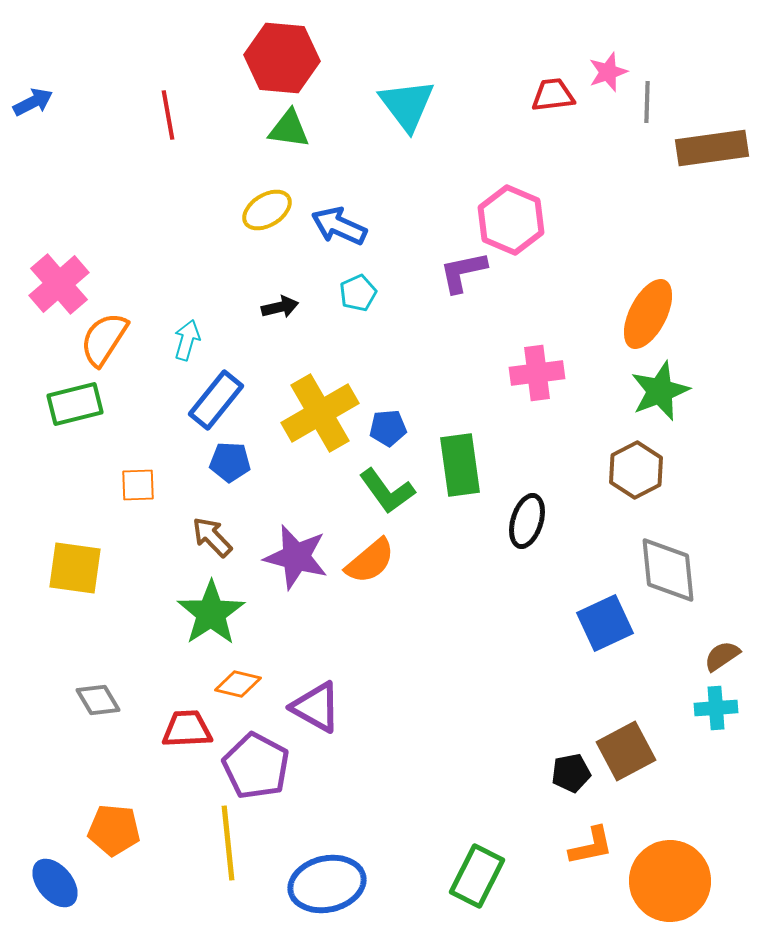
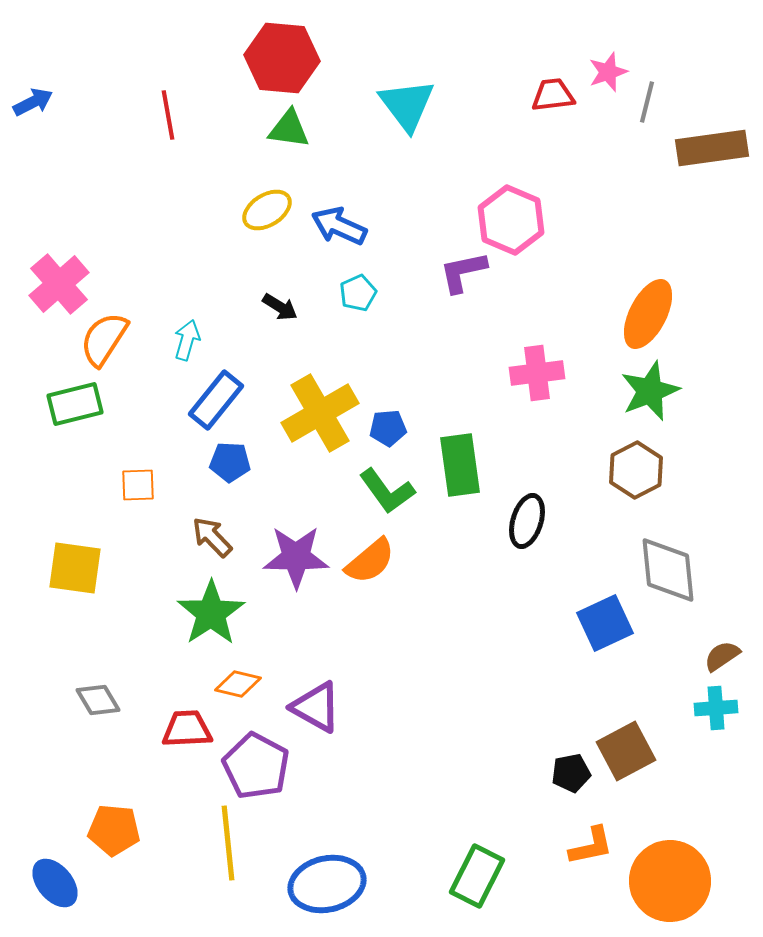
gray line at (647, 102): rotated 12 degrees clockwise
black arrow at (280, 307): rotated 45 degrees clockwise
green star at (660, 391): moved 10 px left
purple star at (296, 557): rotated 14 degrees counterclockwise
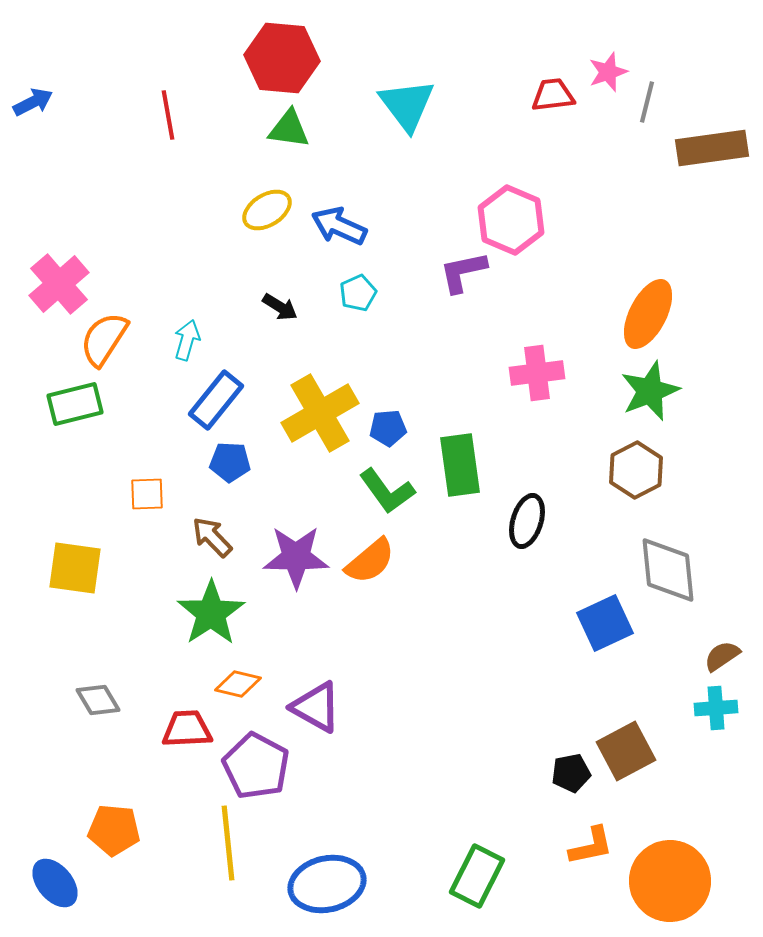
orange square at (138, 485): moved 9 px right, 9 px down
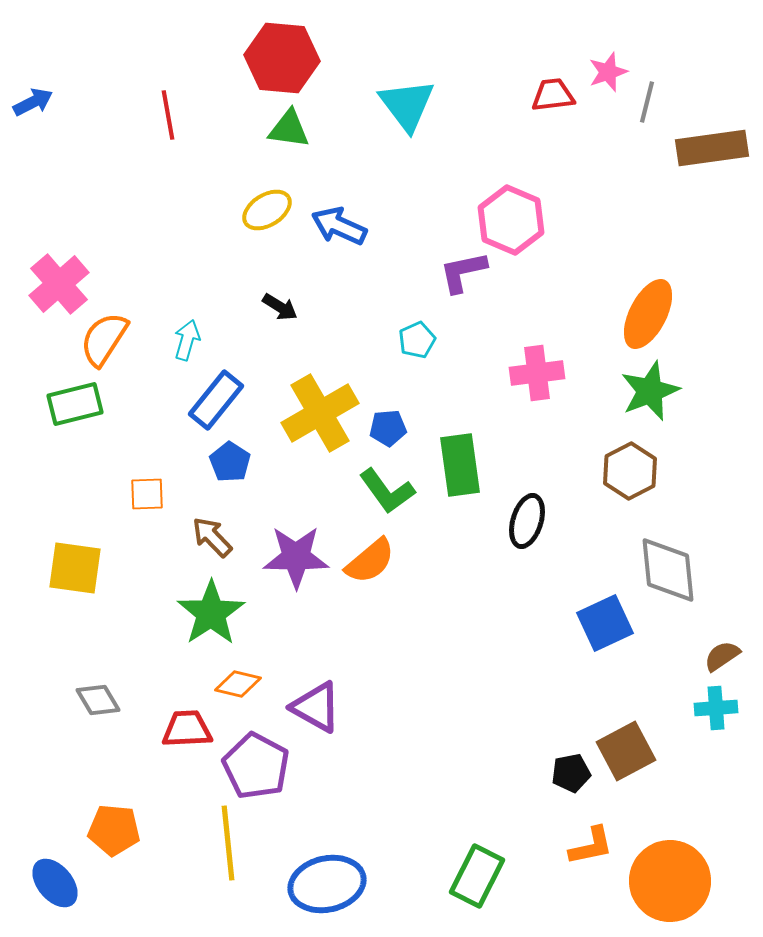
cyan pentagon at (358, 293): moved 59 px right, 47 px down
blue pentagon at (230, 462): rotated 30 degrees clockwise
brown hexagon at (636, 470): moved 6 px left, 1 px down
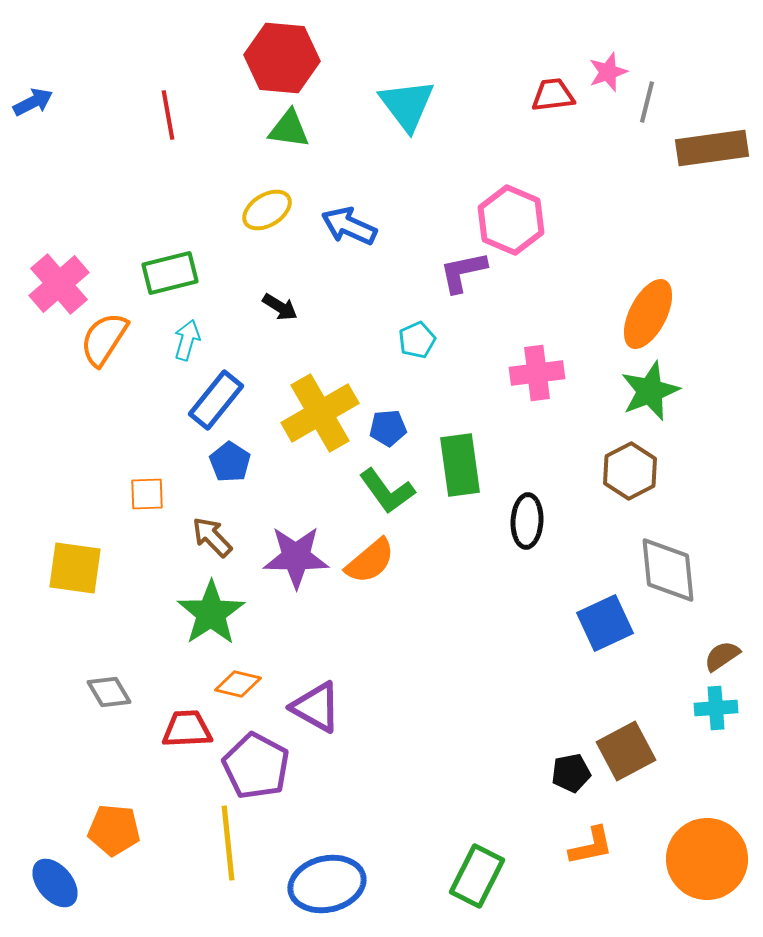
blue arrow at (339, 226): moved 10 px right
green rectangle at (75, 404): moved 95 px right, 131 px up
black ellipse at (527, 521): rotated 14 degrees counterclockwise
gray diamond at (98, 700): moved 11 px right, 8 px up
orange circle at (670, 881): moved 37 px right, 22 px up
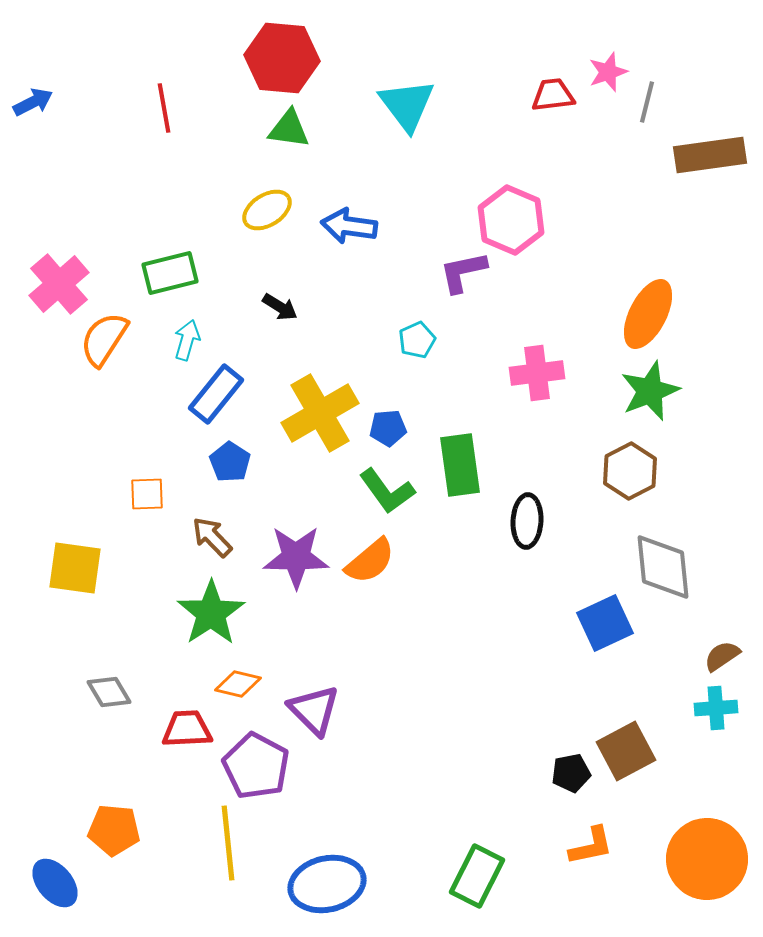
red line at (168, 115): moved 4 px left, 7 px up
brown rectangle at (712, 148): moved 2 px left, 7 px down
blue arrow at (349, 226): rotated 16 degrees counterclockwise
blue rectangle at (216, 400): moved 6 px up
gray diamond at (668, 570): moved 5 px left, 3 px up
purple triangle at (316, 707): moved 2 px left, 3 px down; rotated 16 degrees clockwise
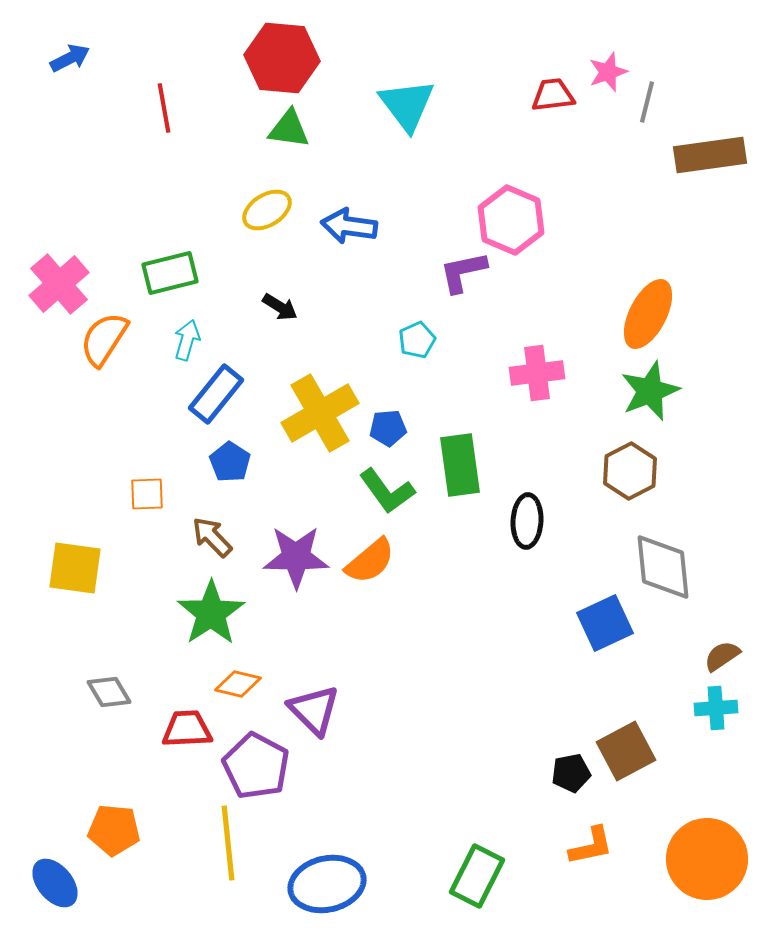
blue arrow at (33, 102): moved 37 px right, 44 px up
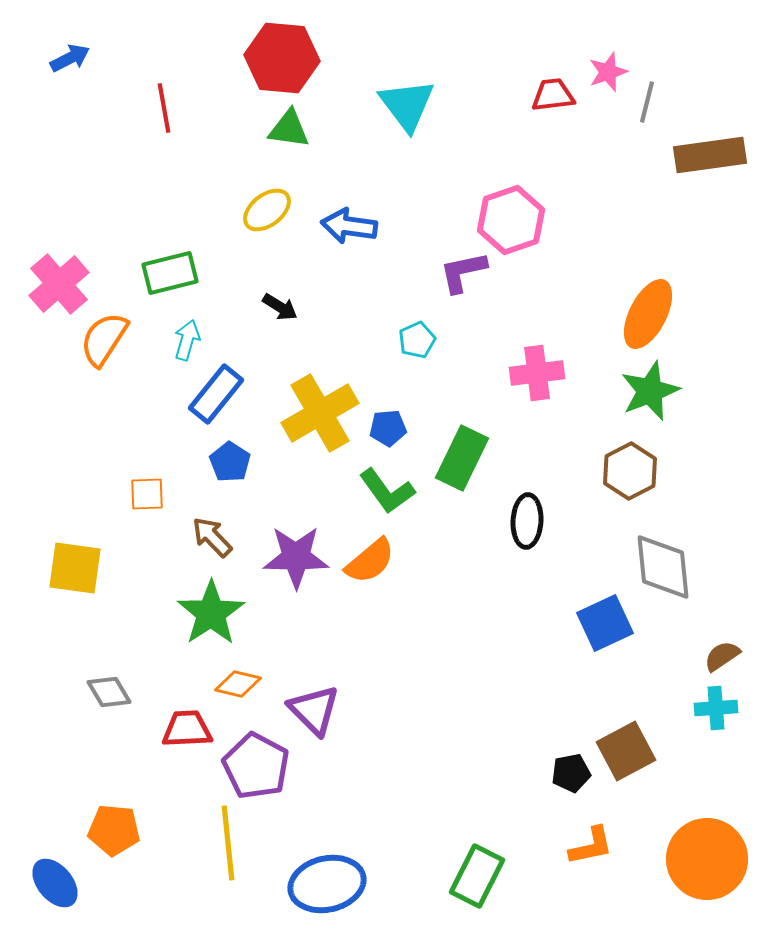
yellow ellipse at (267, 210): rotated 6 degrees counterclockwise
pink hexagon at (511, 220): rotated 18 degrees clockwise
green rectangle at (460, 465): moved 2 px right, 7 px up; rotated 34 degrees clockwise
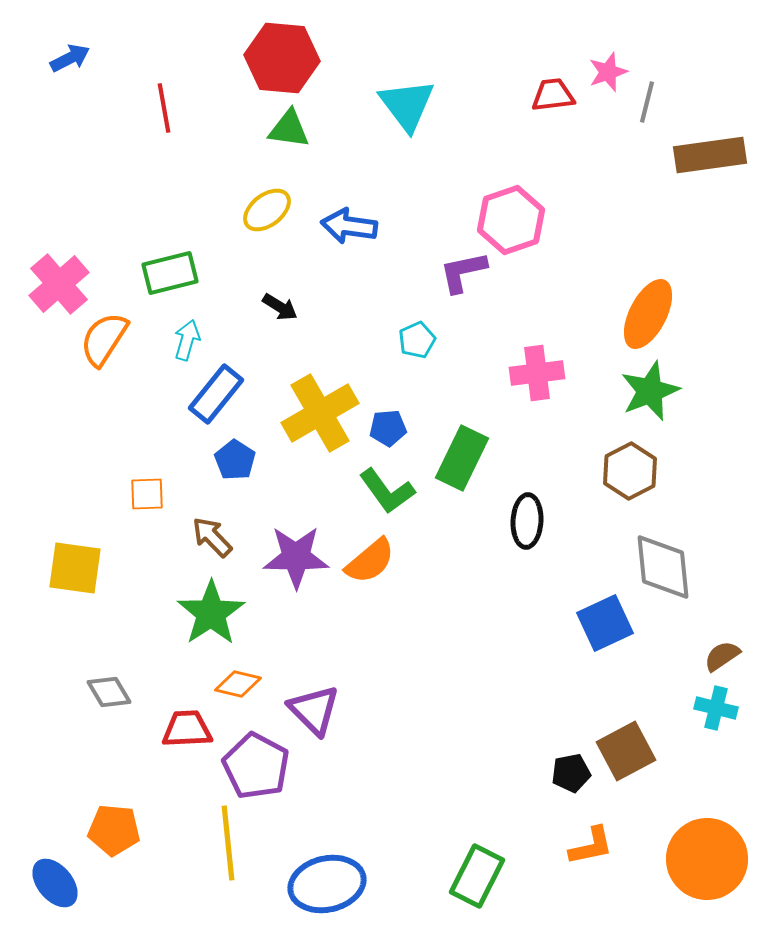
blue pentagon at (230, 462): moved 5 px right, 2 px up
cyan cross at (716, 708): rotated 18 degrees clockwise
